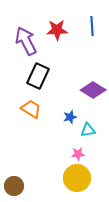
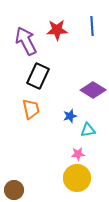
orange trapezoid: rotated 45 degrees clockwise
blue star: moved 1 px up
brown circle: moved 4 px down
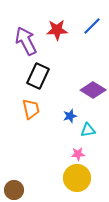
blue line: rotated 48 degrees clockwise
